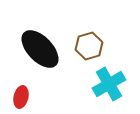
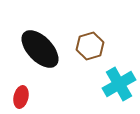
brown hexagon: moved 1 px right
cyan cross: moved 10 px right
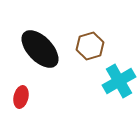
cyan cross: moved 3 px up
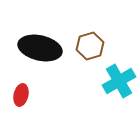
black ellipse: moved 1 px up; rotated 33 degrees counterclockwise
red ellipse: moved 2 px up
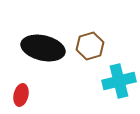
black ellipse: moved 3 px right
cyan cross: rotated 16 degrees clockwise
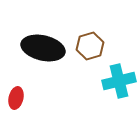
red ellipse: moved 5 px left, 3 px down
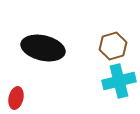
brown hexagon: moved 23 px right
